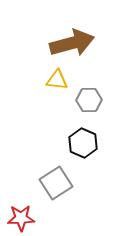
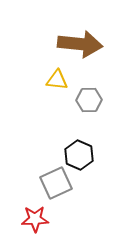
brown arrow: moved 8 px right, 1 px down; rotated 21 degrees clockwise
black hexagon: moved 4 px left, 12 px down
gray square: rotated 8 degrees clockwise
red star: moved 14 px right, 1 px down
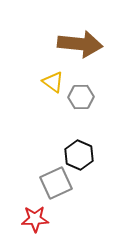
yellow triangle: moved 4 px left, 2 px down; rotated 30 degrees clockwise
gray hexagon: moved 8 px left, 3 px up
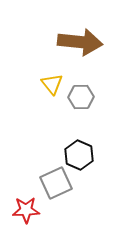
brown arrow: moved 2 px up
yellow triangle: moved 1 px left, 2 px down; rotated 15 degrees clockwise
red star: moved 9 px left, 9 px up
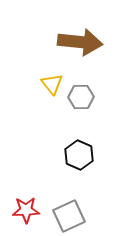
gray square: moved 13 px right, 33 px down
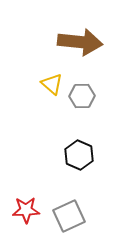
yellow triangle: rotated 10 degrees counterclockwise
gray hexagon: moved 1 px right, 1 px up
